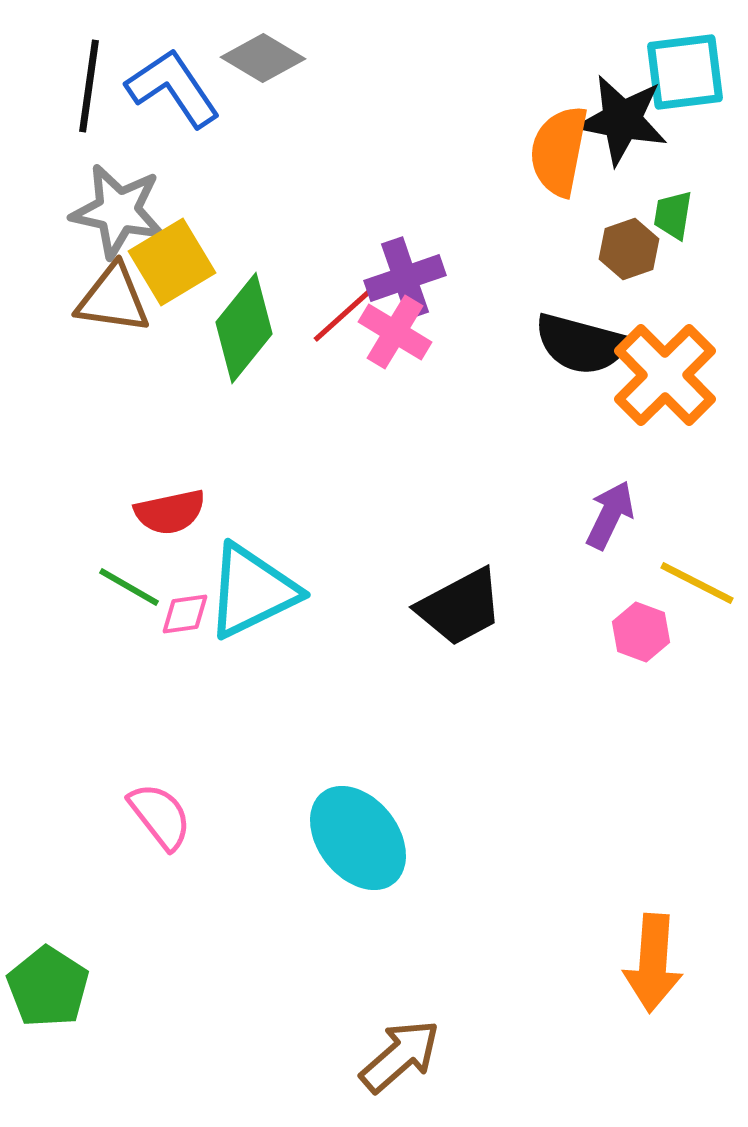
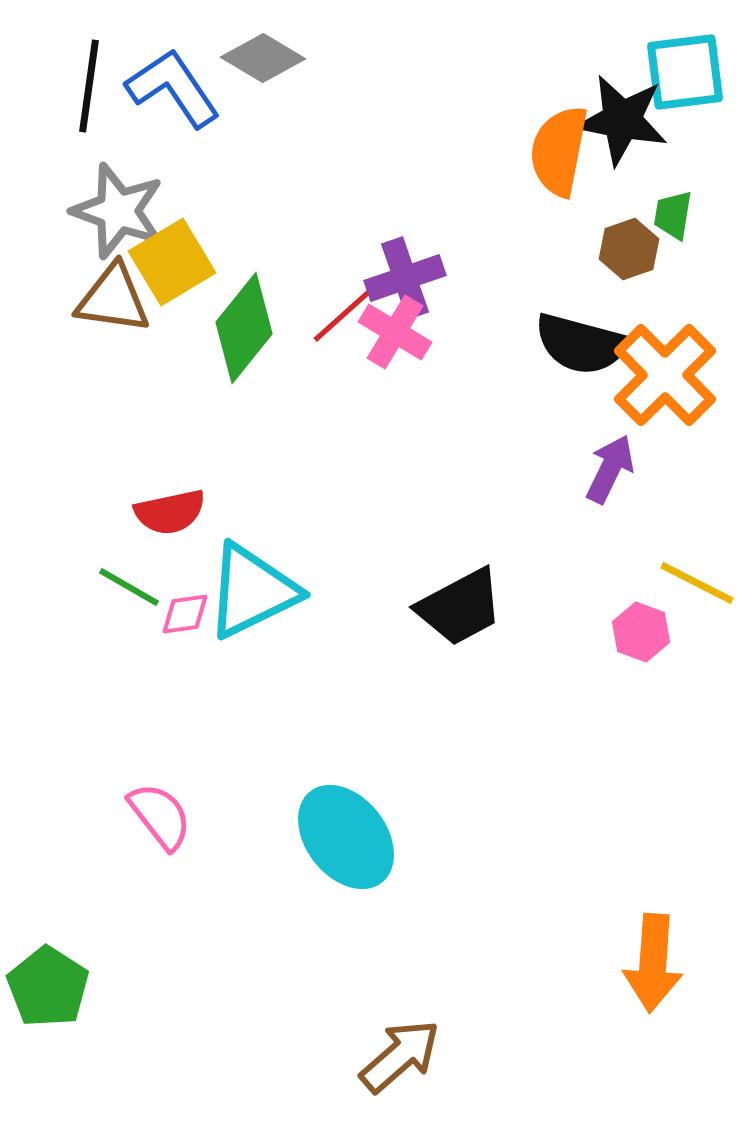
gray star: rotated 8 degrees clockwise
purple arrow: moved 46 px up
cyan ellipse: moved 12 px left, 1 px up
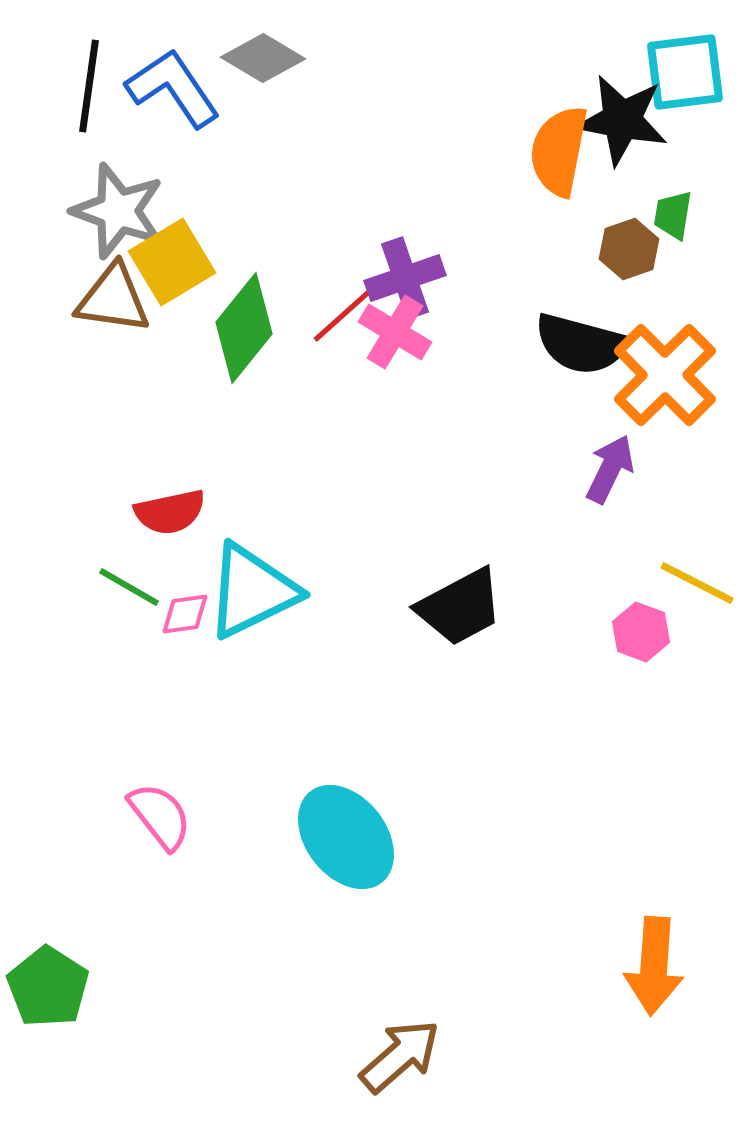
orange arrow: moved 1 px right, 3 px down
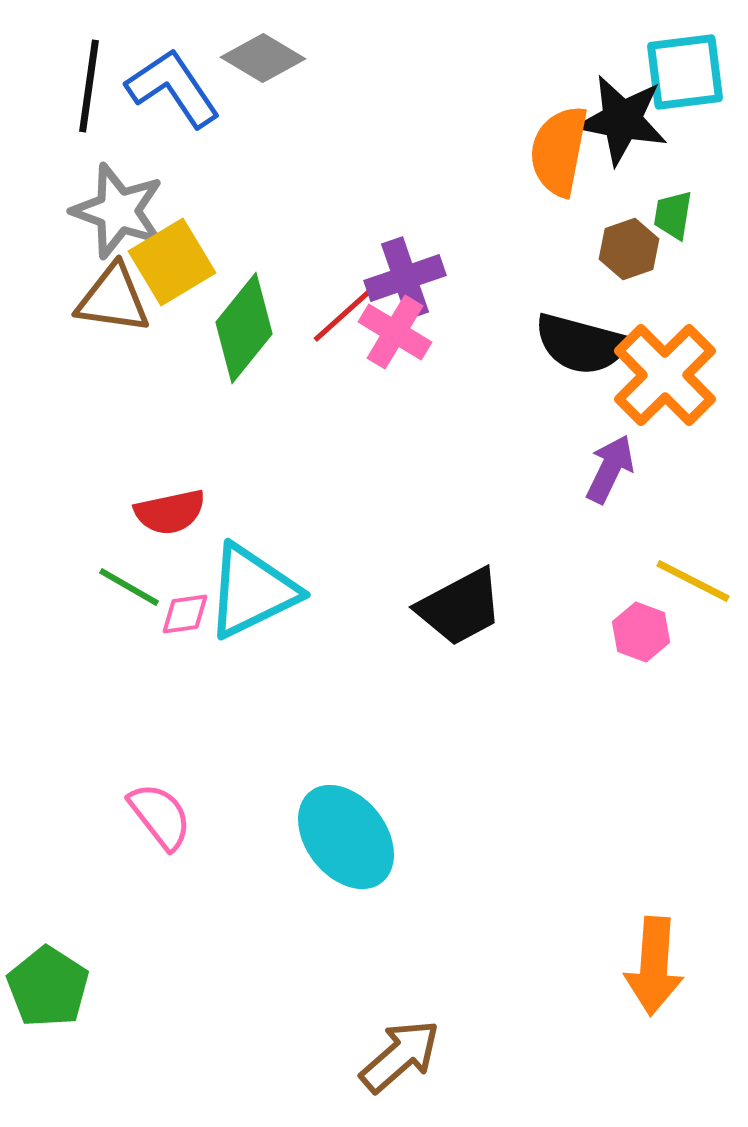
yellow line: moved 4 px left, 2 px up
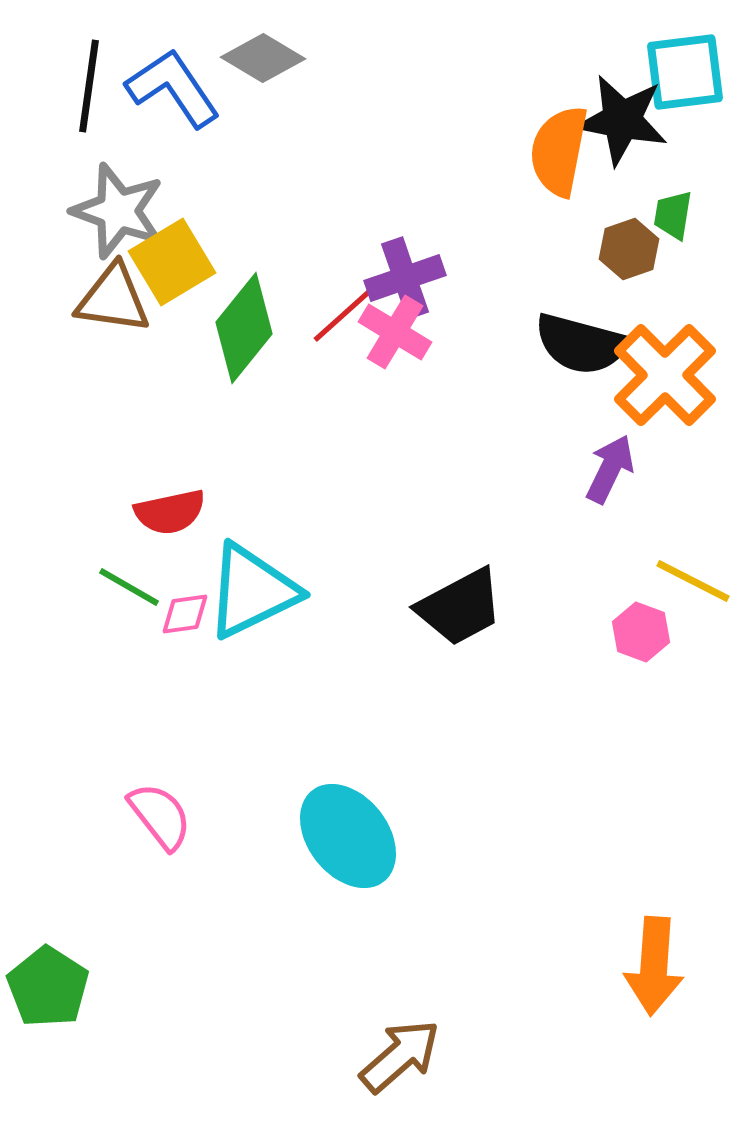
cyan ellipse: moved 2 px right, 1 px up
